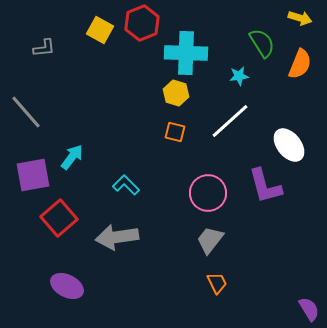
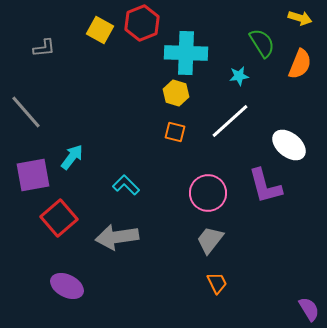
white ellipse: rotated 12 degrees counterclockwise
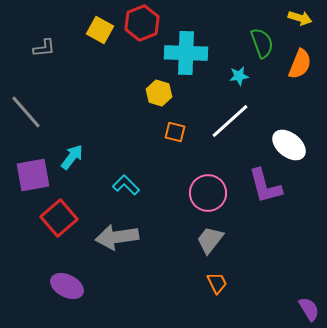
green semicircle: rotated 12 degrees clockwise
yellow hexagon: moved 17 px left
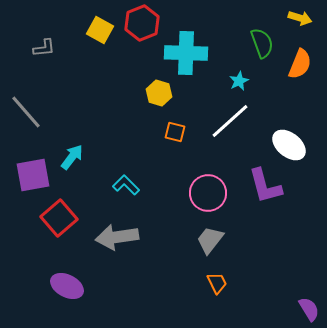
cyan star: moved 5 px down; rotated 18 degrees counterclockwise
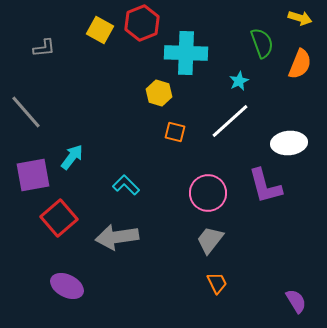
white ellipse: moved 2 px up; rotated 44 degrees counterclockwise
purple semicircle: moved 13 px left, 8 px up
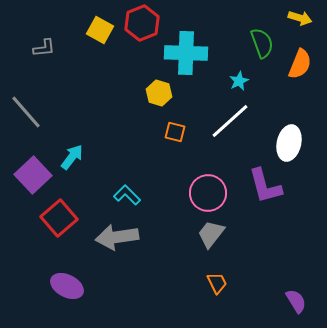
white ellipse: rotated 72 degrees counterclockwise
purple square: rotated 33 degrees counterclockwise
cyan L-shape: moved 1 px right, 10 px down
gray trapezoid: moved 1 px right, 6 px up
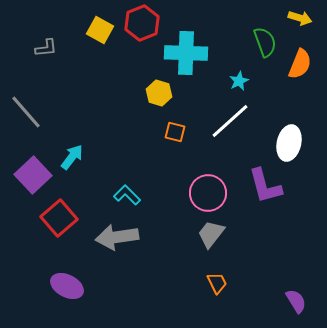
green semicircle: moved 3 px right, 1 px up
gray L-shape: moved 2 px right
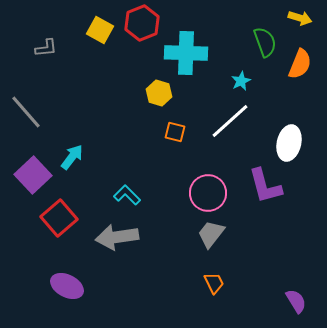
cyan star: moved 2 px right
orange trapezoid: moved 3 px left
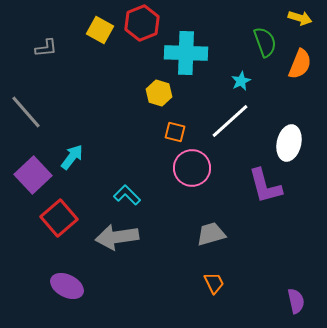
pink circle: moved 16 px left, 25 px up
gray trapezoid: rotated 36 degrees clockwise
purple semicircle: rotated 20 degrees clockwise
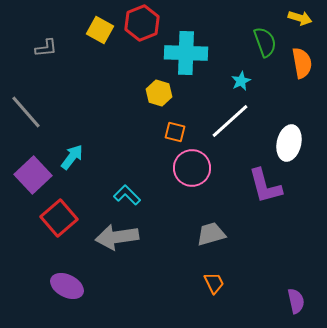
orange semicircle: moved 2 px right, 1 px up; rotated 32 degrees counterclockwise
